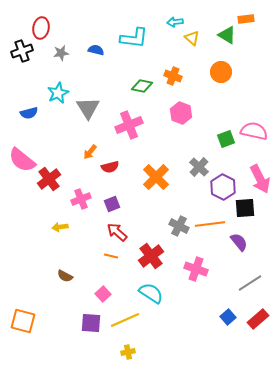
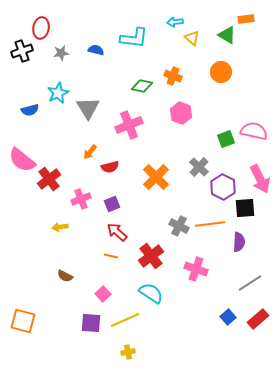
blue semicircle at (29, 113): moved 1 px right, 3 px up
purple semicircle at (239, 242): rotated 42 degrees clockwise
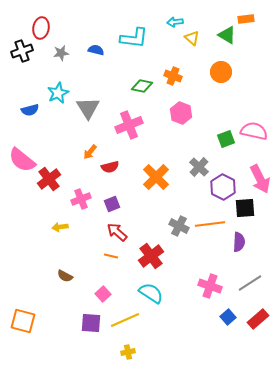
pink cross at (196, 269): moved 14 px right, 17 px down
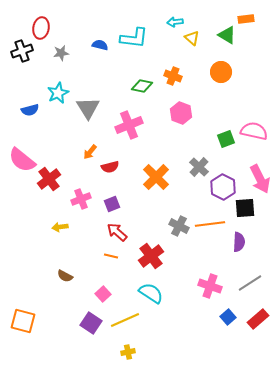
blue semicircle at (96, 50): moved 4 px right, 5 px up
purple square at (91, 323): rotated 30 degrees clockwise
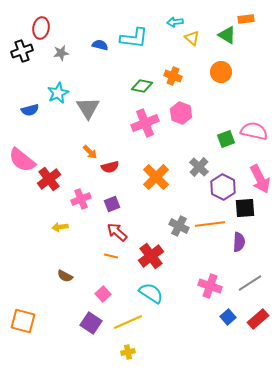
pink cross at (129, 125): moved 16 px right, 2 px up
orange arrow at (90, 152): rotated 84 degrees counterclockwise
yellow line at (125, 320): moved 3 px right, 2 px down
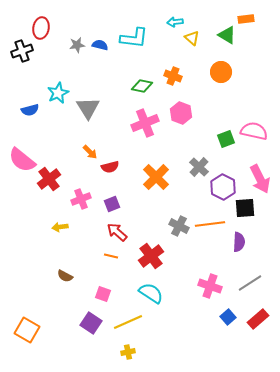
gray star at (61, 53): moved 16 px right, 8 px up
pink square at (103, 294): rotated 28 degrees counterclockwise
orange square at (23, 321): moved 4 px right, 9 px down; rotated 15 degrees clockwise
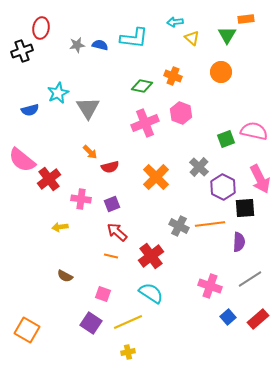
green triangle at (227, 35): rotated 30 degrees clockwise
pink cross at (81, 199): rotated 30 degrees clockwise
gray line at (250, 283): moved 4 px up
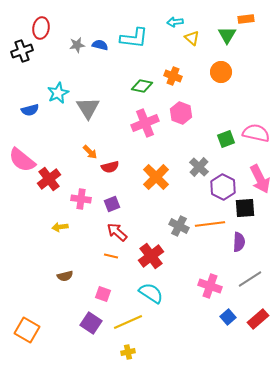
pink semicircle at (254, 131): moved 2 px right, 2 px down
brown semicircle at (65, 276): rotated 42 degrees counterclockwise
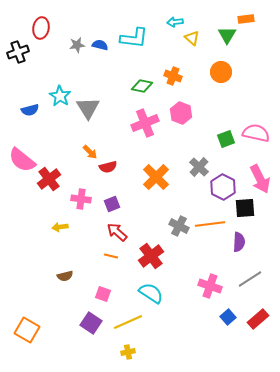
black cross at (22, 51): moved 4 px left, 1 px down
cyan star at (58, 93): moved 2 px right, 3 px down; rotated 15 degrees counterclockwise
red semicircle at (110, 167): moved 2 px left
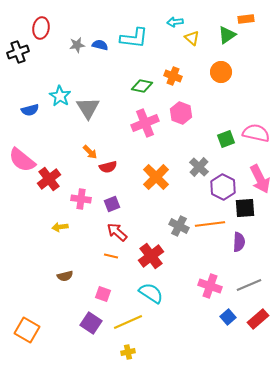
green triangle at (227, 35): rotated 24 degrees clockwise
gray line at (250, 279): moved 1 px left, 6 px down; rotated 10 degrees clockwise
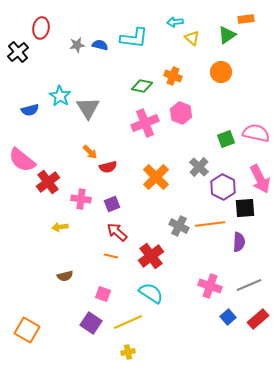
black cross at (18, 52): rotated 20 degrees counterclockwise
red cross at (49, 179): moved 1 px left, 3 px down
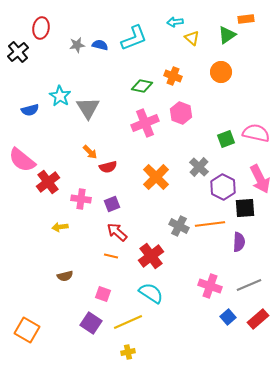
cyan L-shape at (134, 38): rotated 28 degrees counterclockwise
